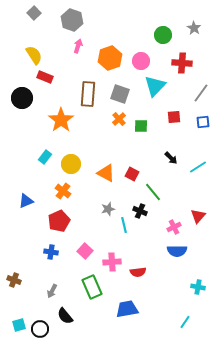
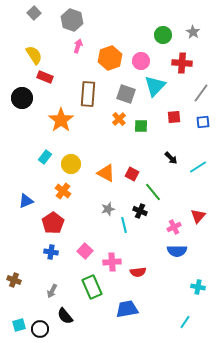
gray star at (194, 28): moved 1 px left, 4 px down
gray square at (120, 94): moved 6 px right
red pentagon at (59, 221): moved 6 px left, 2 px down; rotated 10 degrees counterclockwise
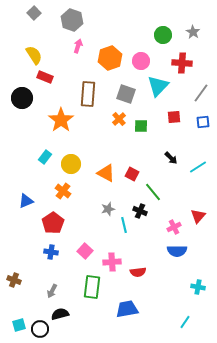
cyan triangle at (155, 86): moved 3 px right
green rectangle at (92, 287): rotated 30 degrees clockwise
black semicircle at (65, 316): moved 5 px left, 2 px up; rotated 114 degrees clockwise
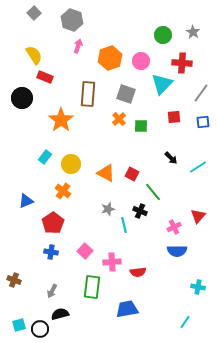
cyan triangle at (158, 86): moved 4 px right, 2 px up
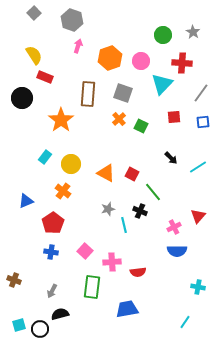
gray square at (126, 94): moved 3 px left, 1 px up
green square at (141, 126): rotated 24 degrees clockwise
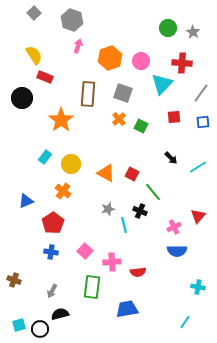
green circle at (163, 35): moved 5 px right, 7 px up
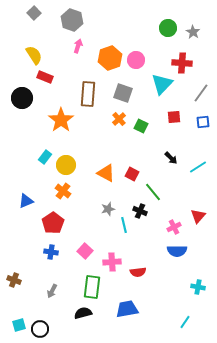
pink circle at (141, 61): moved 5 px left, 1 px up
yellow circle at (71, 164): moved 5 px left, 1 px down
black semicircle at (60, 314): moved 23 px right, 1 px up
